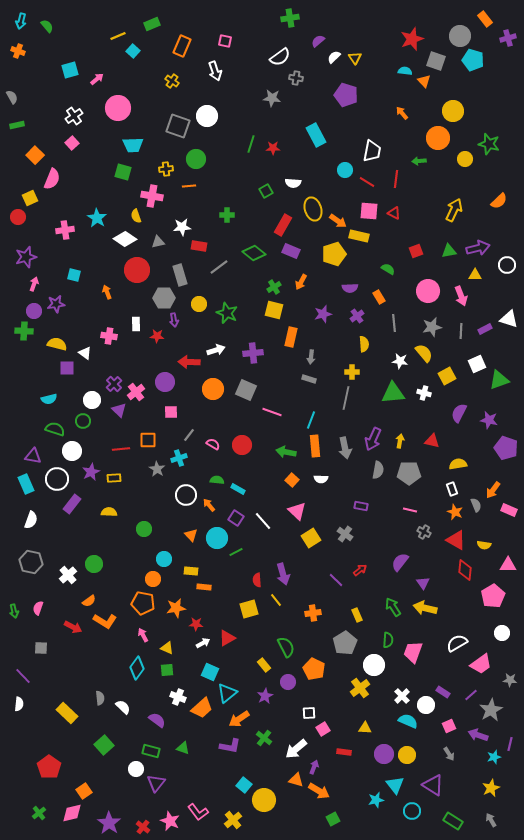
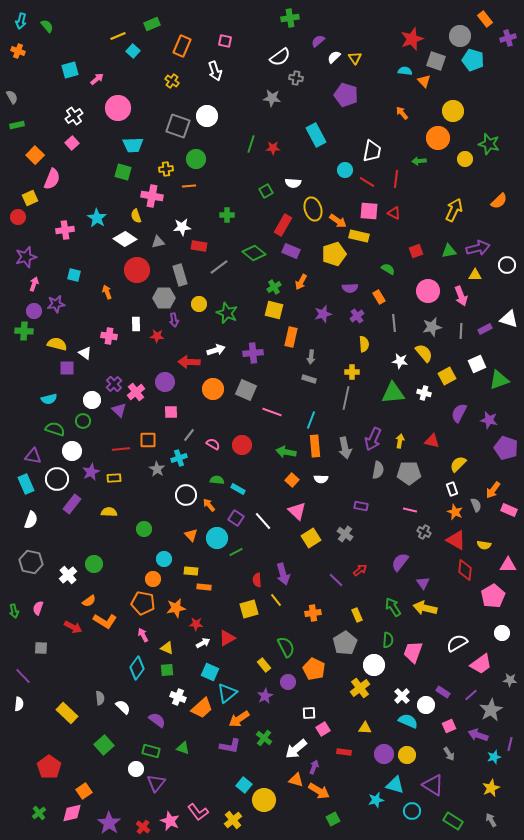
yellow semicircle at (458, 464): rotated 36 degrees counterclockwise
cyan triangle at (395, 785): rotated 36 degrees counterclockwise
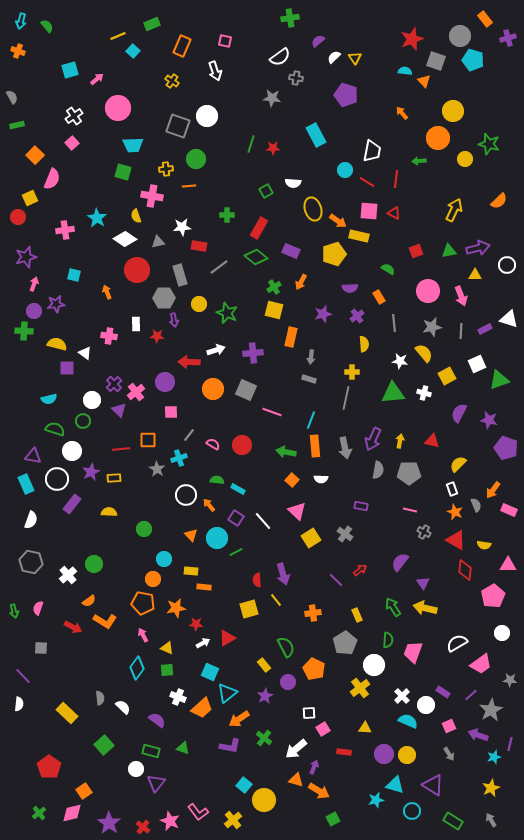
red rectangle at (283, 225): moved 24 px left, 3 px down
green diamond at (254, 253): moved 2 px right, 4 px down
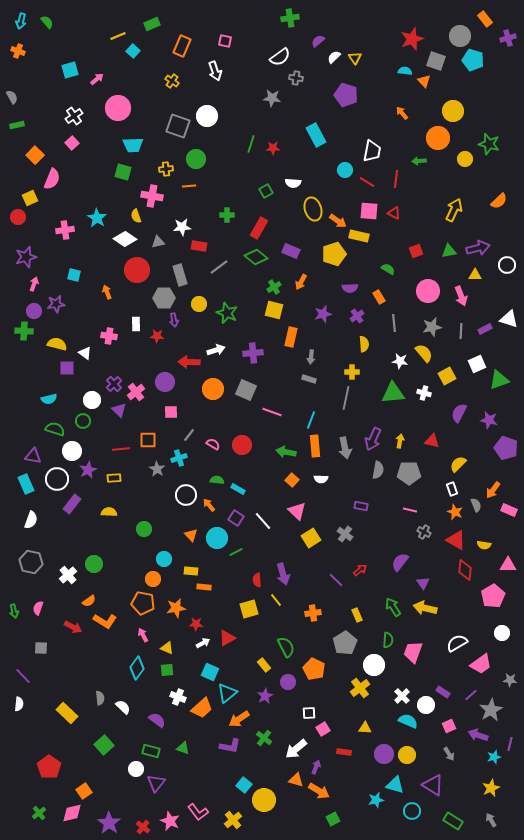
green semicircle at (47, 26): moved 4 px up
purple star at (91, 472): moved 3 px left, 2 px up
purple arrow at (314, 767): moved 2 px right
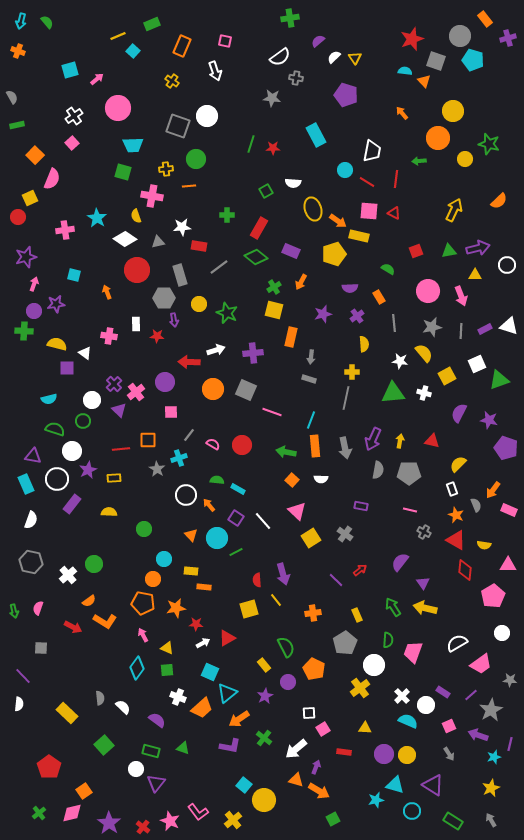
white triangle at (509, 319): moved 7 px down
orange star at (455, 512): moved 1 px right, 3 px down
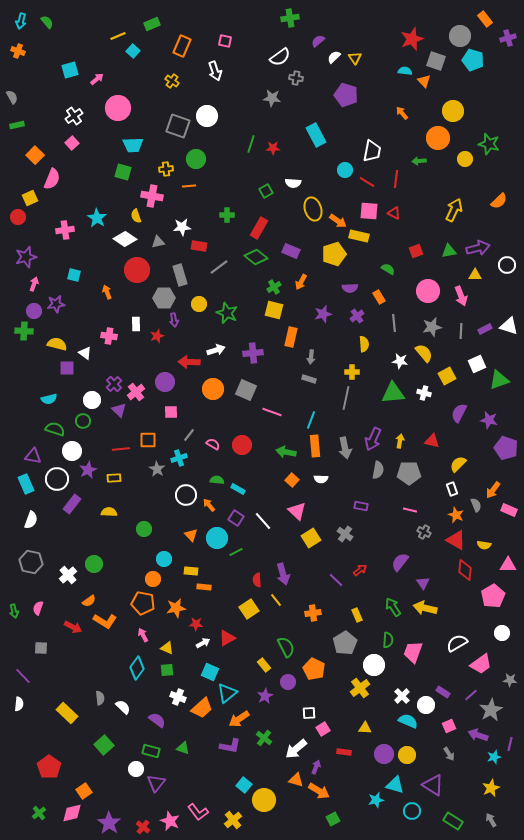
red star at (157, 336): rotated 24 degrees counterclockwise
yellow square at (249, 609): rotated 18 degrees counterclockwise
